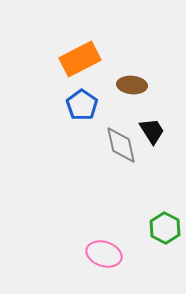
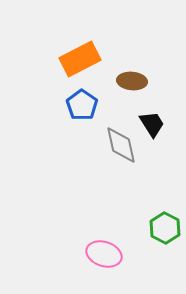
brown ellipse: moved 4 px up
black trapezoid: moved 7 px up
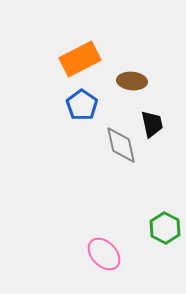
black trapezoid: rotated 20 degrees clockwise
pink ellipse: rotated 28 degrees clockwise
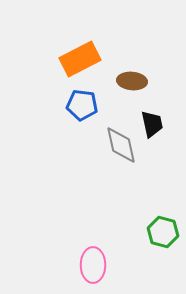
blue pentagon: rotated 28 degrees counterclockwise
green hexagon: moved 2 px left, 4 px down; rotated 12 degrees counterclockwise
pink ellipse: moved 11 px left, 11 px down; rotated 44 degrees clockwise
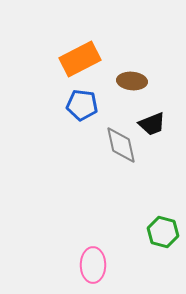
black trapezoid: rotated 80 degrees clockwise
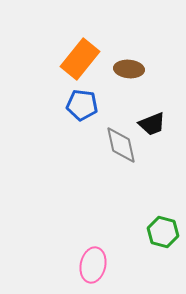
orange rectangle: rotated 24 degrees counterclockwise
brown ellipse: moved 3 px left, 12 px up
pink ellipse: rotated 12 degrees clockwise
